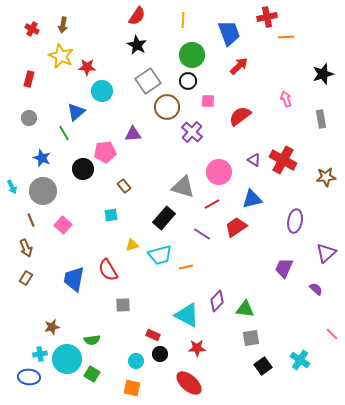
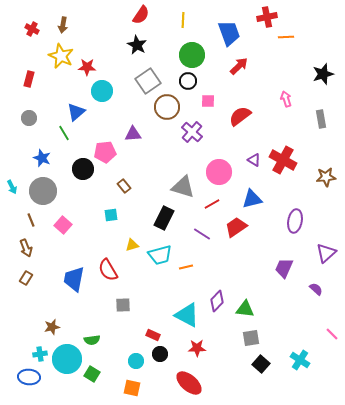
red semicircle at (137, 16): moved 4 px right, 1 px up
black rectangle at (164, 218): rotated 15 degrees counterclockwise
black square at (263, 366): moved 2 px left, 2 px up; rotated 12 degrees counterclockwise
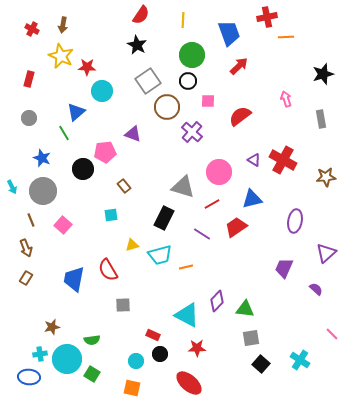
purple triangle at (133, 134): rotated 24 degrees clockwise
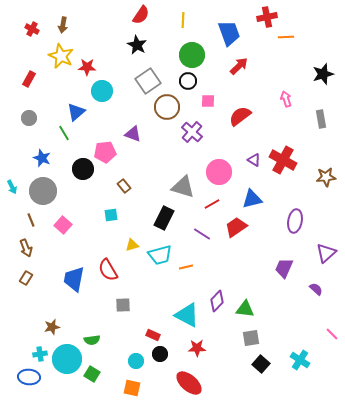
red rectangle at (29, 79): rotated 14 degrees clockwise
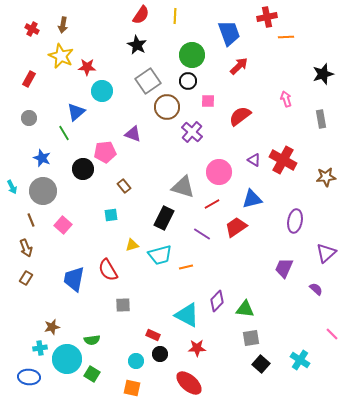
yellow line at (183, 20): moved 8 px left, 4 px up
cyan cross at (40, 354): moved 6 px up
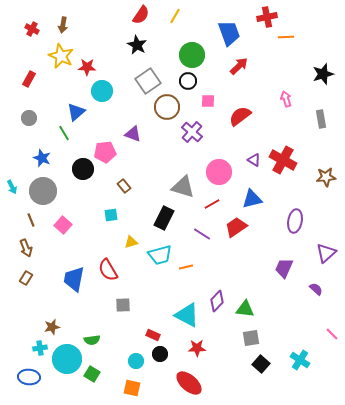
yellow line at (175, 16): rotated 28 degrees clockwise
yellow triangle at (132, 245): moved 1 px left, 3 px up
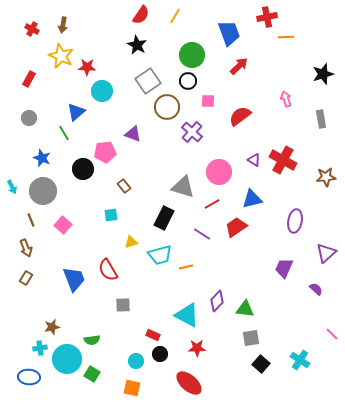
blue trapezoid at (74, 279): rotated 148 degrees clockwise
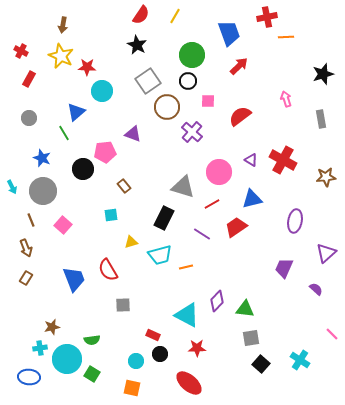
red cross at (32, 29): moved 11 px left, 22 px down
purple triangle at (254, 160): moved 3 px left
